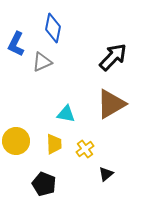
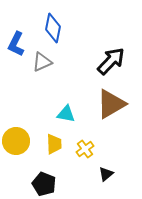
black arrow: moved 2 px left, 4 px down
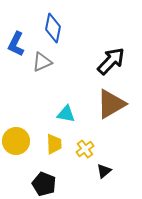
black triangle: moved 2 px left, 3 px up
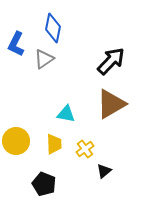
gray triangle: moved 2 px right, 3 px up; rotated 10 degrees counterclockwise
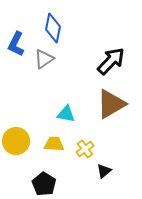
yellow trapezoid: rotated 85 degrees counterclockwise
black pentagon: rotated 10 degrees clockwise
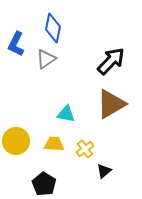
gray triangle: moved 2 px right
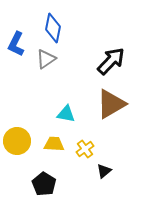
yellow circle: moved 1 px right
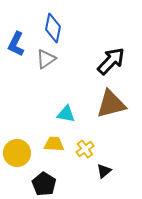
brown triangle: rotated 16 degrees clockwise
yellow circle: moved 12 px down
